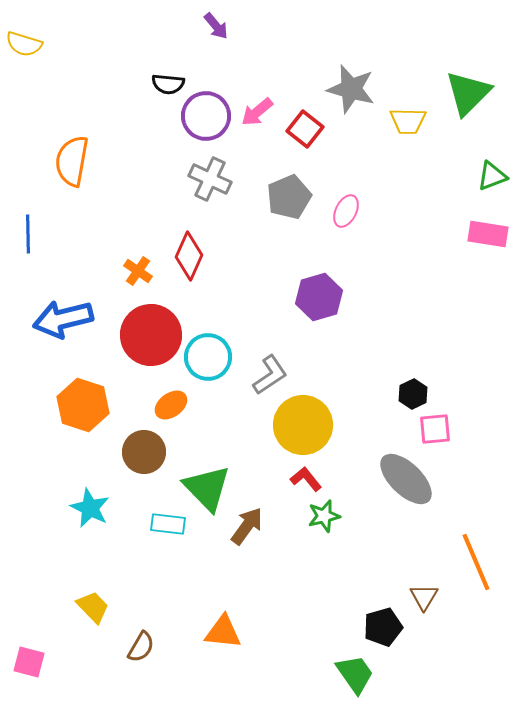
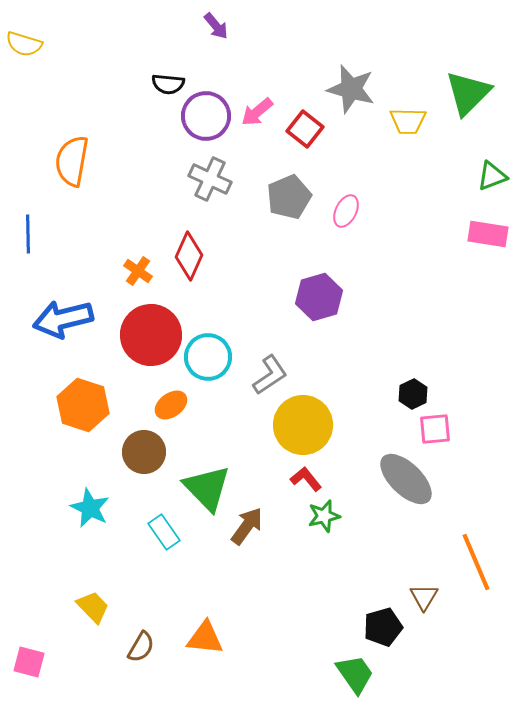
cyan rectangle at (168, 524): moved 4 px left, 8 px down; rotated 48 degrees clockwise
orange triangle at (223, 632): moved 18 px left, 6 px down
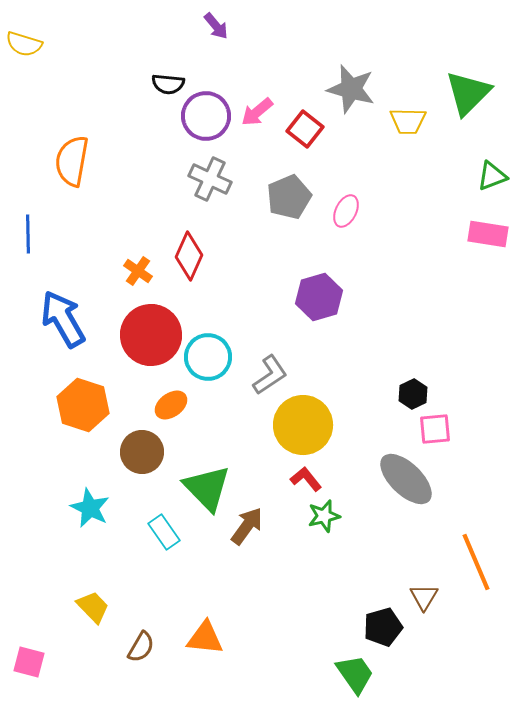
blue arrow at (63, 319): rotated 74 degrees clockwise
brown circle at (144, 452): moved 2 px left
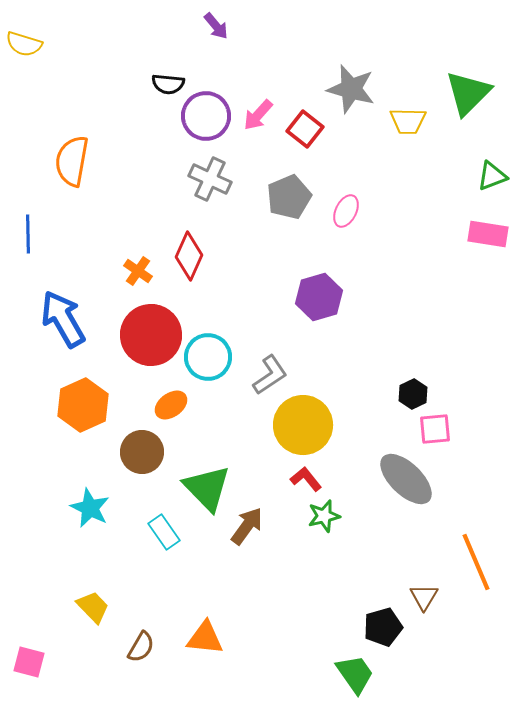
pink arrow at (257, 112): moved 1 px right, 3 px down; rotated 8 degrees counterclockwise
orange hexagon at (83, 405): rotated 18 degrees clockwise
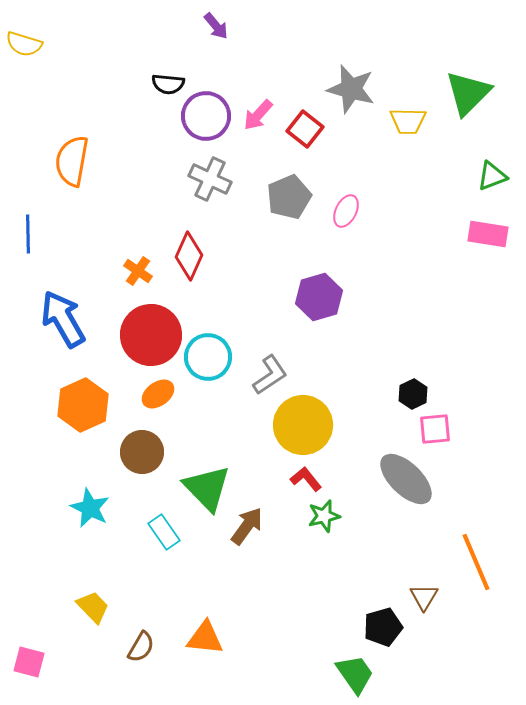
orange ellipse at (171, 405): moved 13 px left, 11 px up
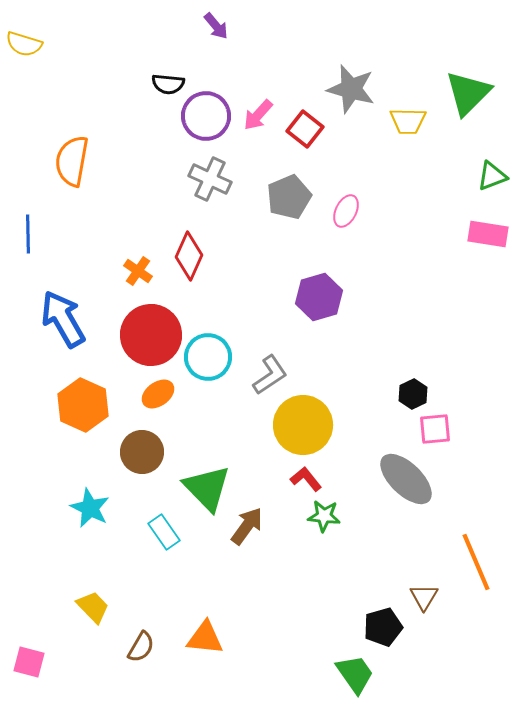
orange hexagon at (83, 405): rotated 12 degrees counterclockwise
green star at (324, 516): rotated 20 degrees clockwise
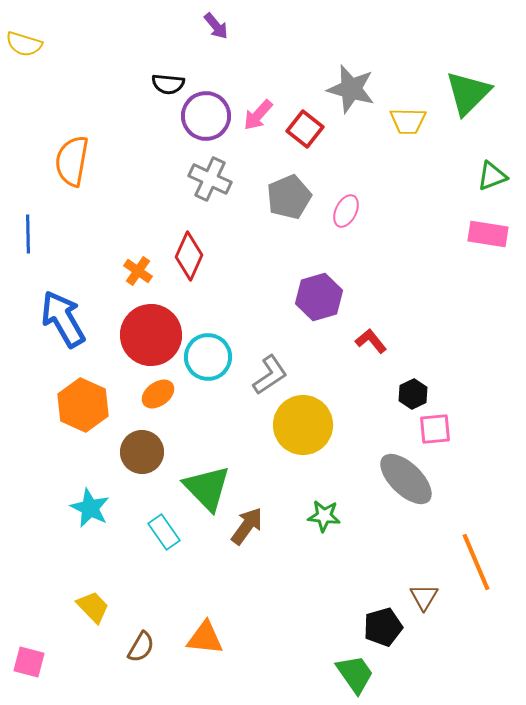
red L-shape at (306, 479): moved 65 px right, 138 px up
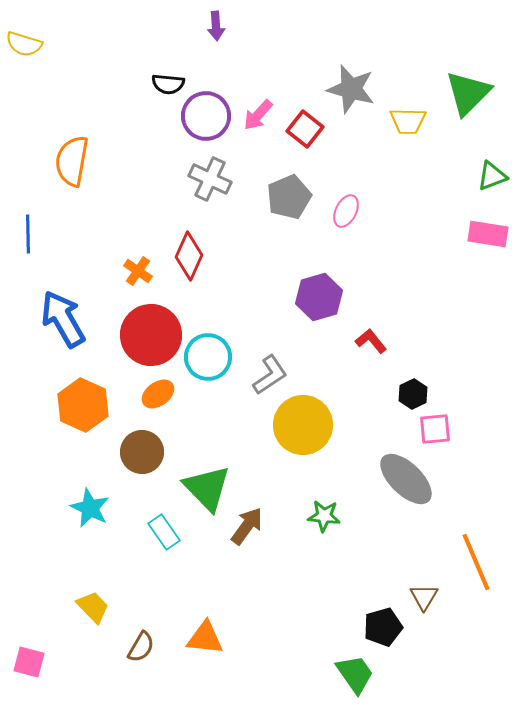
purple arrow at (216, 26): rotated 36 degrees clockwise
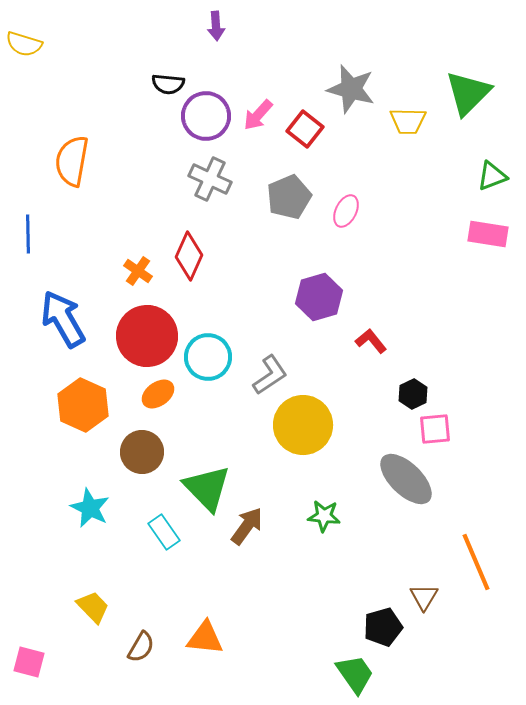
red circle at (151, 335): moved 4 px left, 1 px down
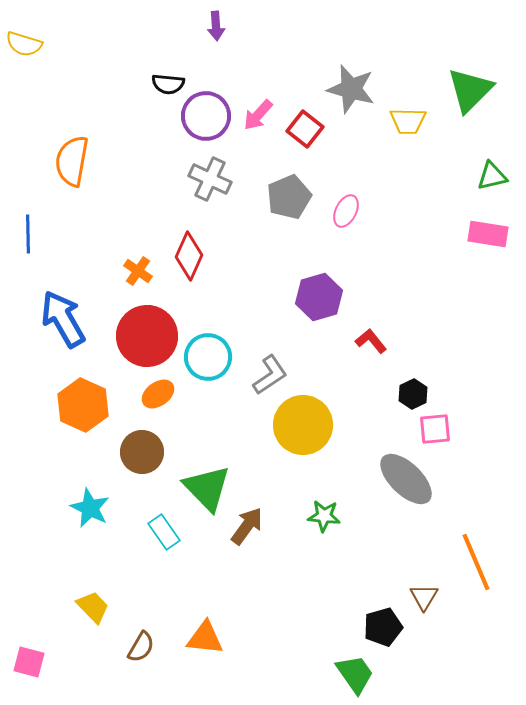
green triangle at (468, 93): moved 2 px right, 3 px up
green triangle at (492, 176): rotated 8 degrees clockwise
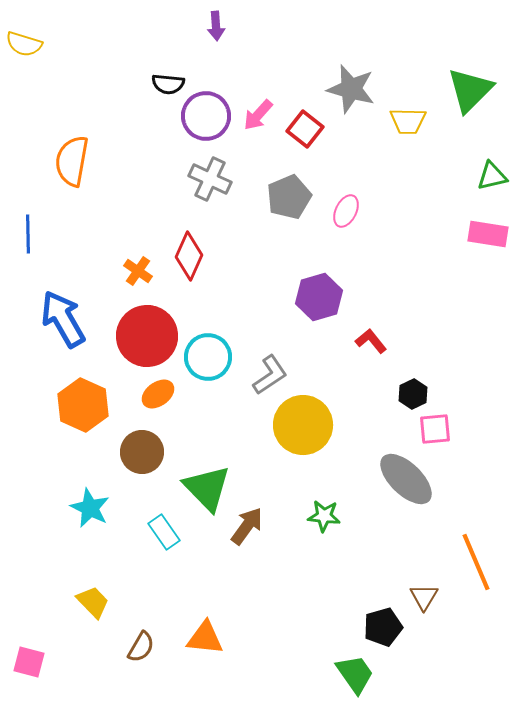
yellow trapezoid at (93, 607): moved 5 px up
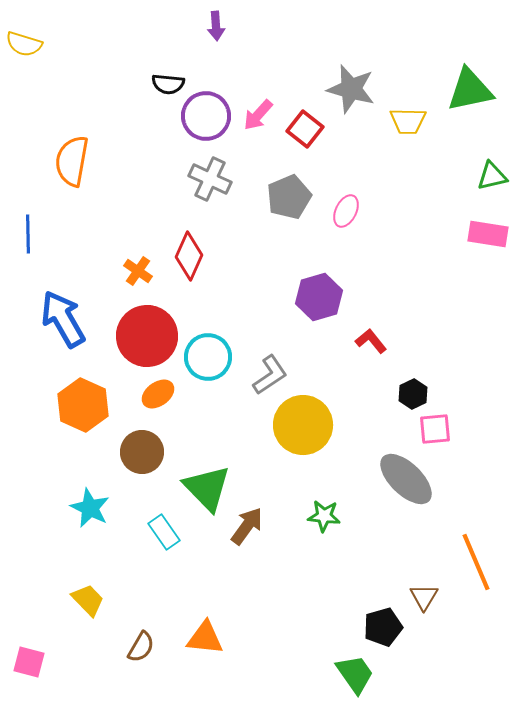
green triangle at (470, 90): rotated 33 degrees clockwise
yellow trapezoid at (93, 602): moved 5 px left, 2 px up
